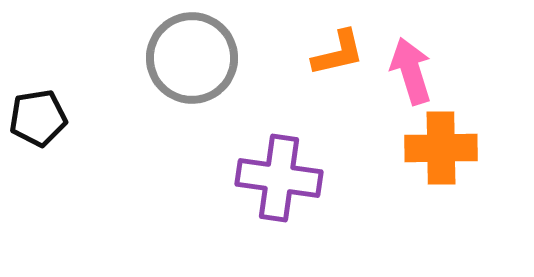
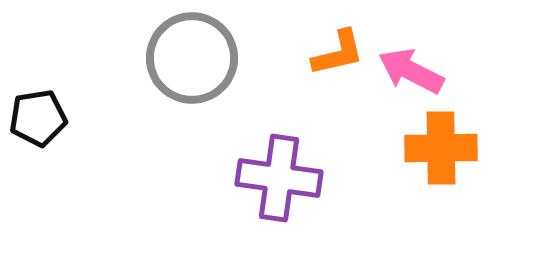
pink arrow: rotated 46 degrees counterclockwise
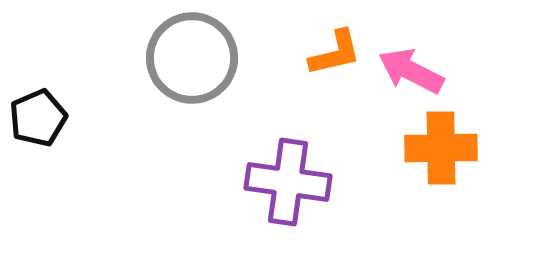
orange L-shape: moved 3 px left
black pentagon: rotated 14 degrees counterclockwise
purple cross: moved 9 px right, 4 px down
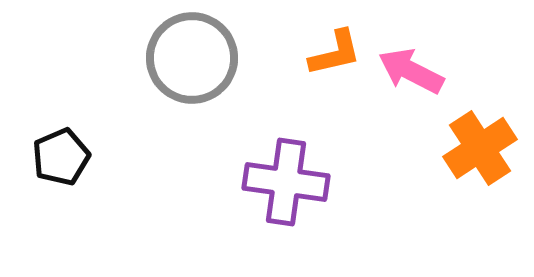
black pentagon: moved 23 px right, 39 px down
orange cross: moved 39 px right; rotated 32 degrees counterclockwise
purple cross: moved 2 px left
